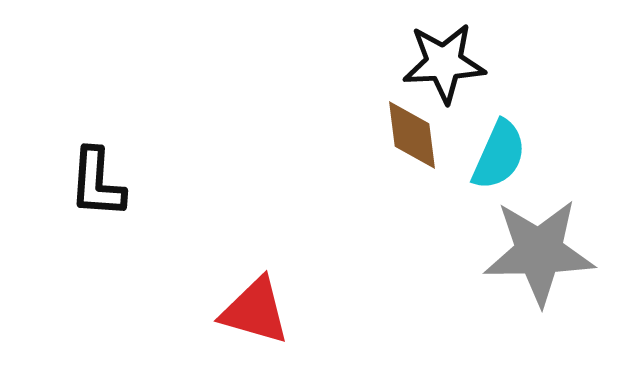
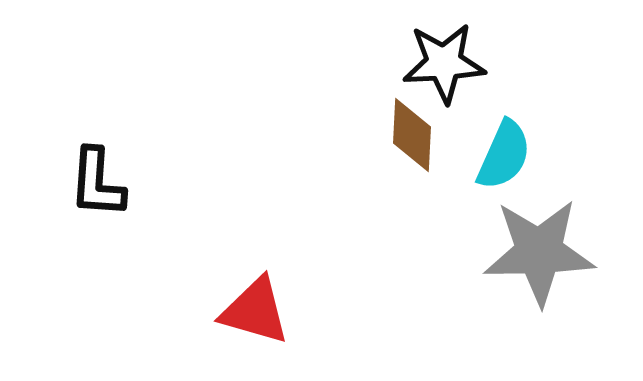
brown diamond: rotated 10 degrees clockwise
cyan semicircle: moved 5 px right
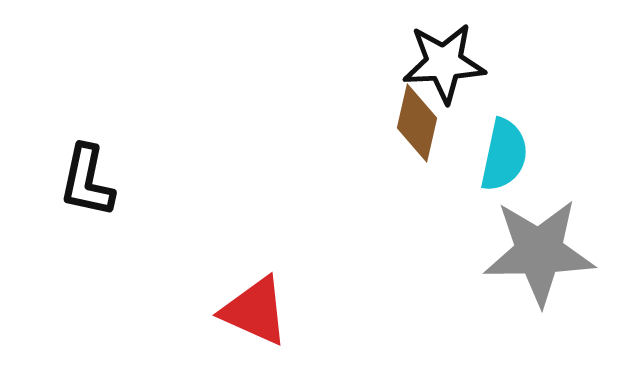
brown diamond: moved 5 px right, 12 px up; rotated 10 degrees clockwise
cyan semicircle: rotated 12 degrees counterclockwise
black L-shape: moved 10 px left, 2 px up; rotated 8 degrees clockwise
red triangle: rotated 8 degrees clockwise
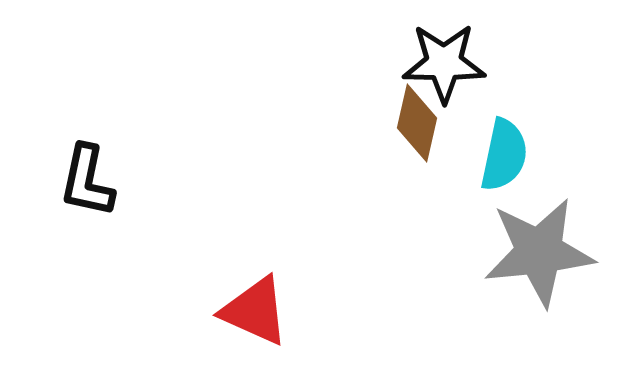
black star: rotated 4 degrees clockwise
gray star: rotated 5 degrees counterclockwise
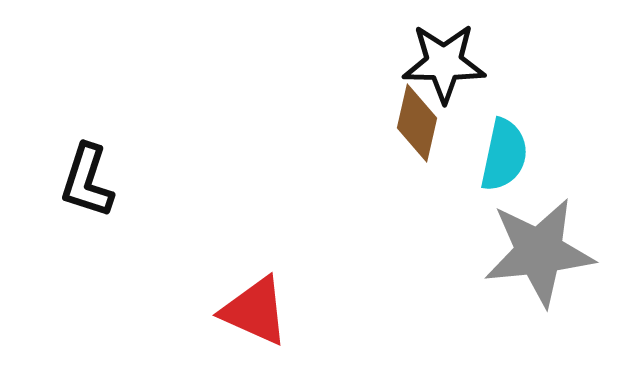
black L-shape: rotated 6 degrees clockwise
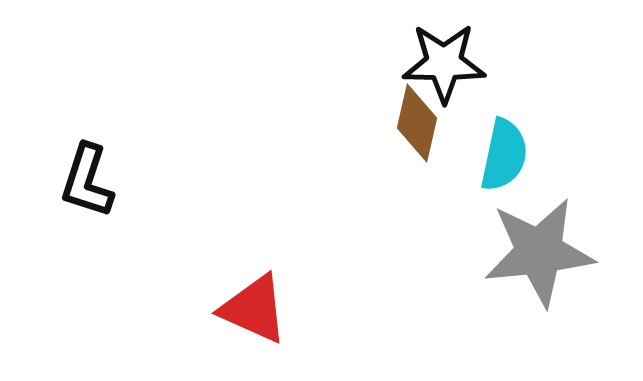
red triangle: moved 1 px left, 2 px up
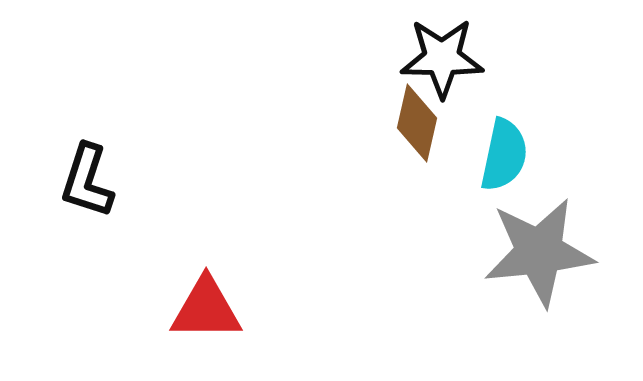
black star: moved 2 px left, 5 px up
red triangle: moved 48 px left; rotated 24 degrees counterclockwise
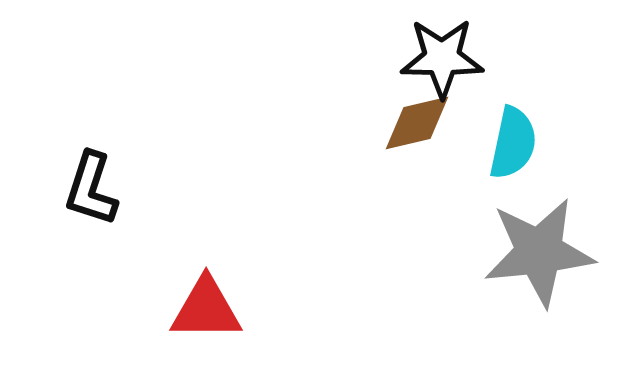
brown diamond: rotated 64 degrees clockwise
cyan semicircle: moved 9 px right, 12 px up
black L-shape: moved 4 px right, 8 px down
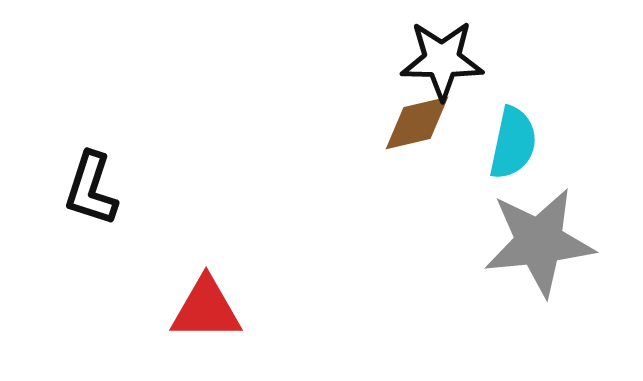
black star: moved 2 px down
gray star: moved 10 px up
